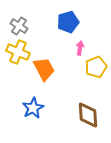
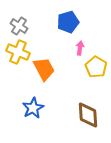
yellow pentagon: rotated 20 degrees counterclockwise
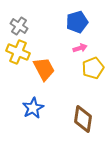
blue pentagon: moved 9 px right
pink arrow: rotated 64 degrees clockwise
yellow pentagon: moved 3 px left, 1 px down; rotated 20 degrees clockwise
brown diamond: moved 5 px left, 4 px down; rotated 12 degrees clockwise
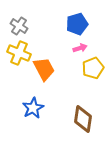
blue pentagon: moved 2 px down
yellow cross: moved 1 px right, 1 px down
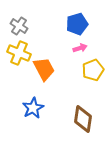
yellow pentagon: moved 2 px down
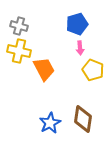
gray cross: rotated 18 degrees counterclockwise
pink arrow: rotated 104 degrees clockwise
yellow cross: moved 2 px up; rotated 10 degrees counterclockwise
yellow pentagon: rotated 30 degrees counterclockwise
blue star: moved 17 px right, 15 px down
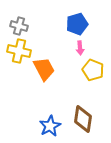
blue star: moved 3 px down
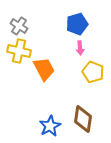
gray cross: rotated 18 degrees clockwise
yellow pentagon: moved 2 px down
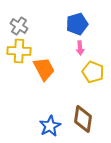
yellow cross: rotated 10 degrees counterclockwise
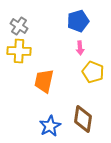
blue pentagon: moved 1 px right, 3 px up
orange trapezoid: moved 12 px down; rotated 140 degrees counterclockwise
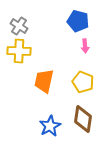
blue pentagon: rotated 30 degrees clockwise
pink arrow: moved 5 px right, 2 px up
yellow pentagon: moved 10 px left, 10 px down
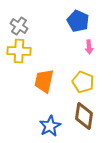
blue pentagon: rotated 10 degrees clockwise
pink arrow: moved 4 px right, 1 px down
brown diamond: moved 1 px right, 3 px up
